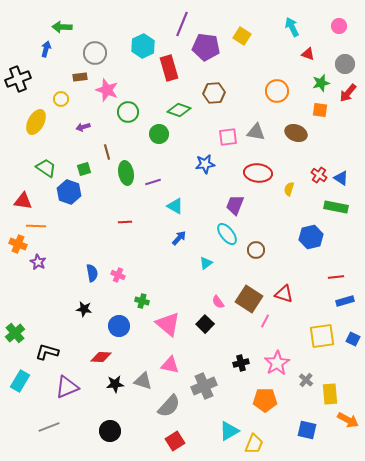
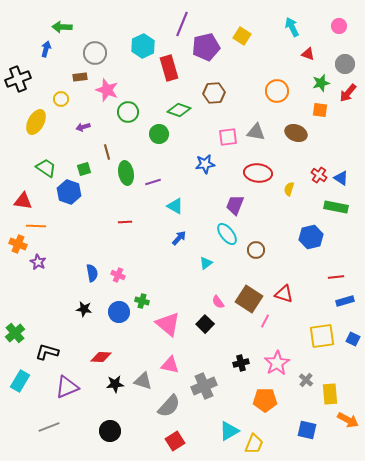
purple pentagon at (206, 47): rotated 20 degrees counterclockwise
blue circle at (119, 326): moved 14 px up
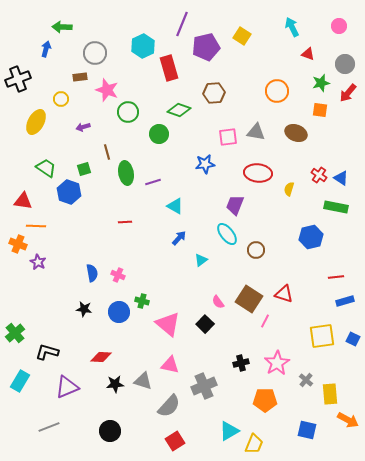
cyan triangle at (206, 263): moved 5 px left, 3 px up
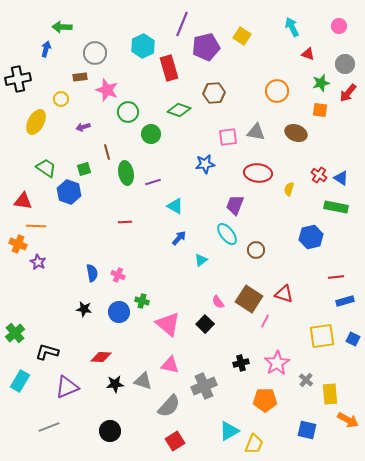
black cross at (18, 79): rotated 10 degrees clockwise
green circle at (159, 134): moved 8 px left
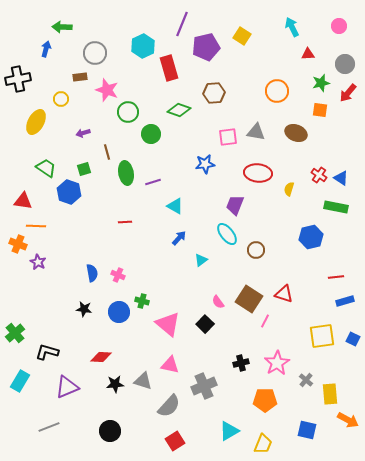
red triangle at (308, 54): rotated 24 degrees counterclockwise
purple arrow at (83, 127): moved 6 px down
yellow trapezoid at (254, 444): moved 9 px right
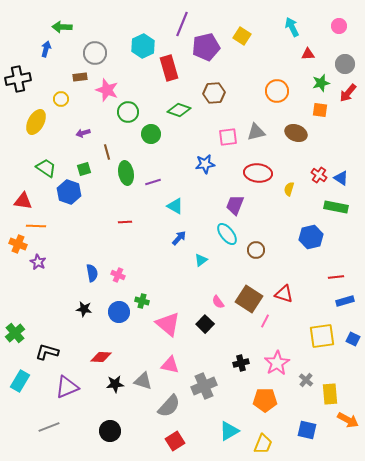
gray triangle at (256, 132): rotated 24 degrees counterclockwise
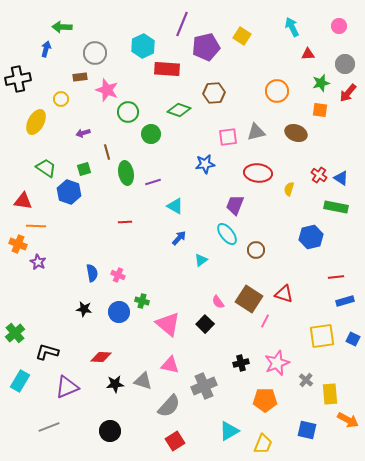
red rectangle at (169, 68): moved 2 px left, 1 px down; rotated 70 degrees counterclockwise
pink star at (277, 363): rotated 10 degrees clockwise
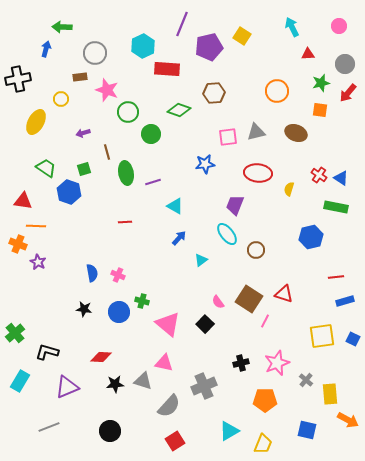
purple pentagon at (206, 47): moved 3 px right
pink triangle at (170, 365): moved 6 px left, 2 px up
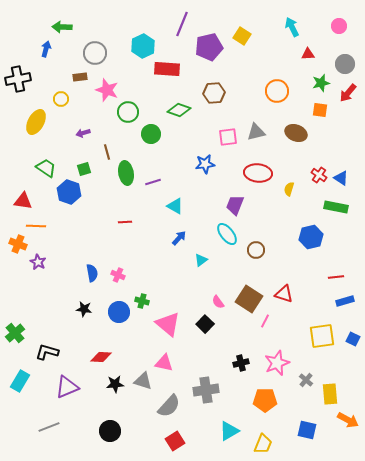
gray cross at (204, 386): moved 2 px right, 4 px down; rotated 15 degrees clockwise
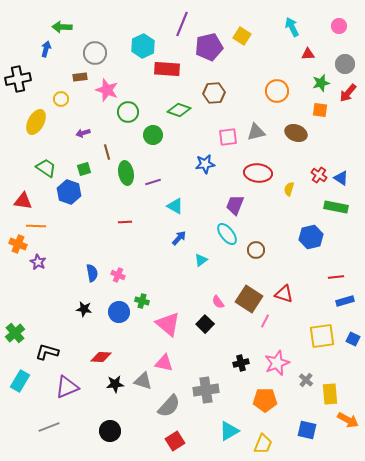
green circle at (151, 134): moved 2 px right, 1 px down
